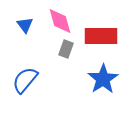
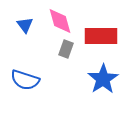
blue semicircle: rotated 112 degrees counterclockwise
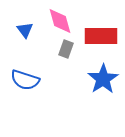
blue triangle: moved 5 px down
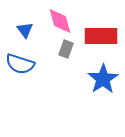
blue semicircle: moved 5 px left, 16 px up
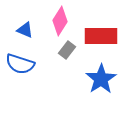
pink diamond: rotated 48 degrees clockwise
blue triangle: rotated 30 degrees counterclockwise
gray rectangle: moved 1 px right, 1 px down; rotated 18 degrees clockwise
blue star: moved 2 px left
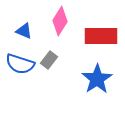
blue triangle: moved 1 px left, 1 px down
gray rectangle: moved 18 px left, 10 px down
blue star: moved 4 px left
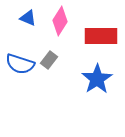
blue triangle: moved 4 px right, 13 px up
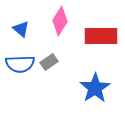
blue triangle: moved 7 px left, 11 px down; rotated 18 degrees clockwise
gray rectangle: moved 2 px down; rotated 18 degrees clockwise
blue semicircle: rotated 20 degrees counterclockwise
blue star: moved 2 px left, 9 px down
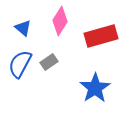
blue triangle: moved 2 px right, 1 px up
red rectangle: rotated 16 degrees counterclockwise
blue semicircle: rotated 120 degrees clockwise
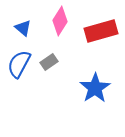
red rectangle: moved 5 px up
blue semicircle: moved 1 px left
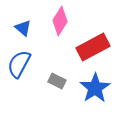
red rectangle: moved 8 px left, 16 px down; rotated 12 degrees counterclockwise
gray rectangle: moved 8 px right, 19 px down; rotated 60 degrees clockwise
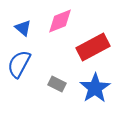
pink diamond: rotated 36 degrees clockwise
gray rectangle: moved 3 px down
